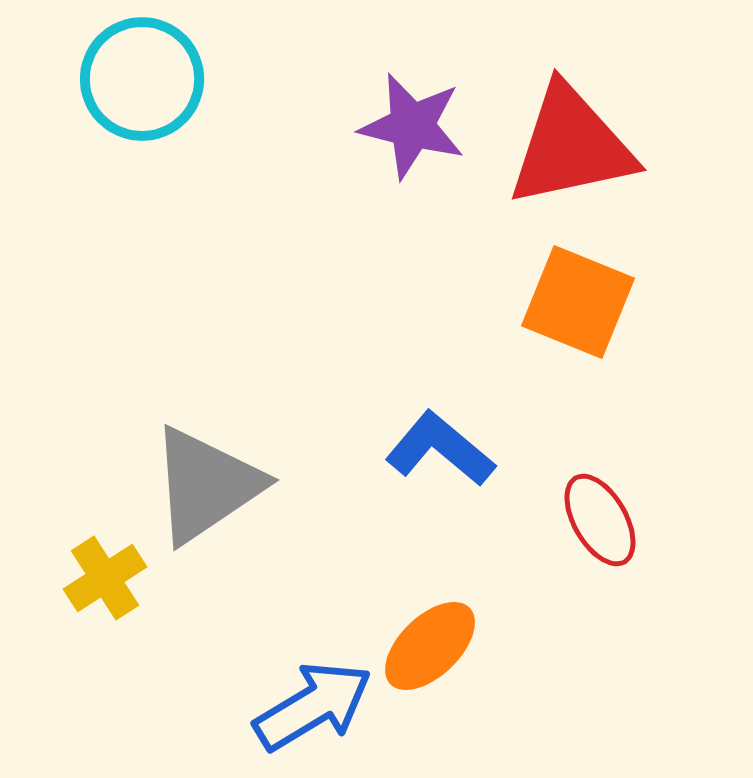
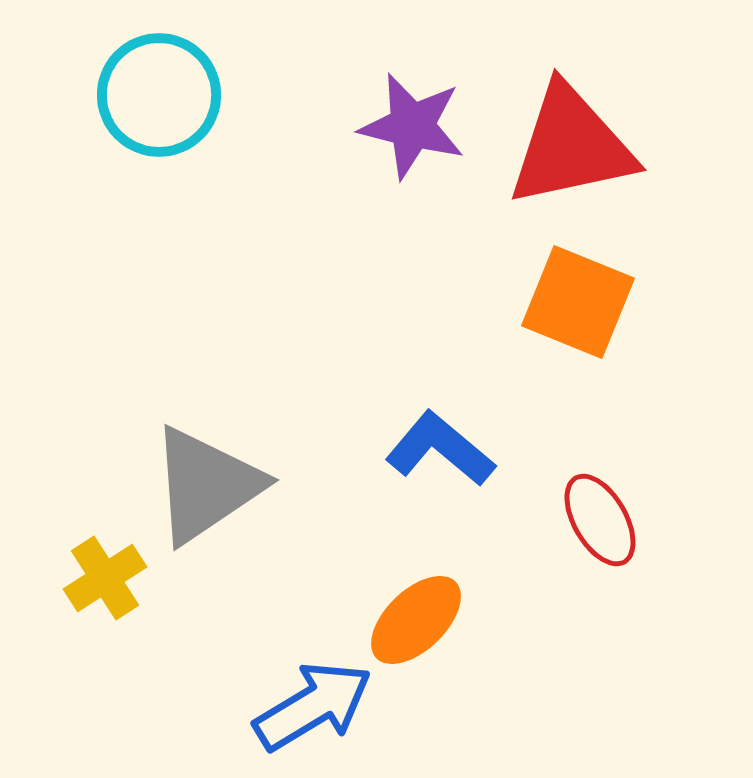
cyan circle: moved 17 px right, 16 px down
orange ellipse: moved 14 px left, 26 px up
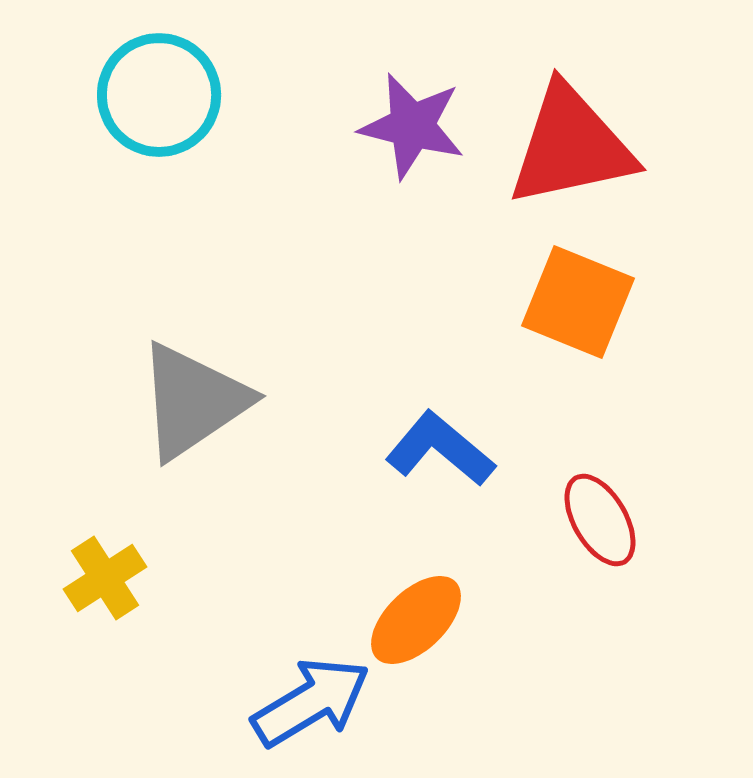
gray triangle: moved 13 px left, 84 px up
blue arrow: moved 2 px left, 4 px up
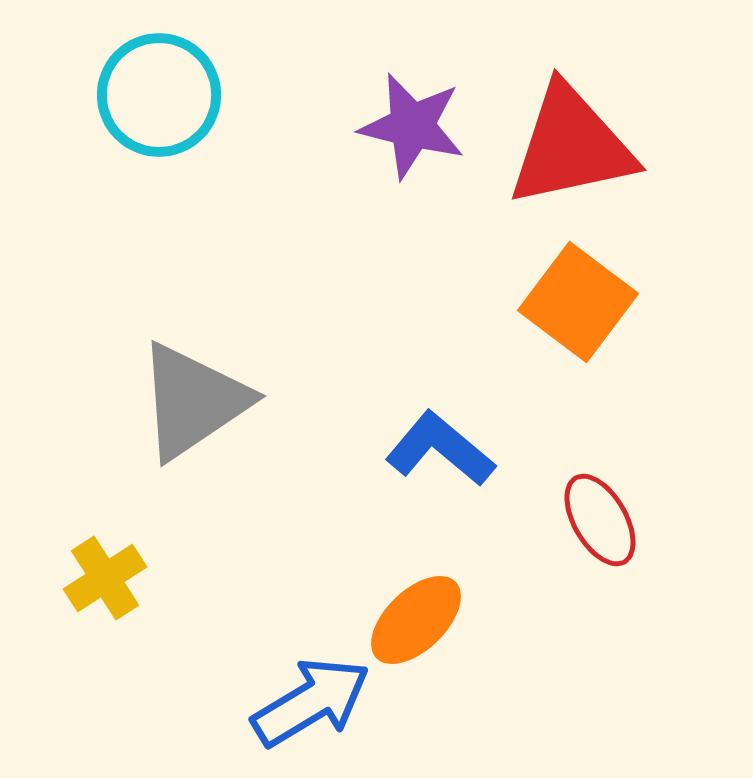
orange square: rotated 15 degrees clockwise
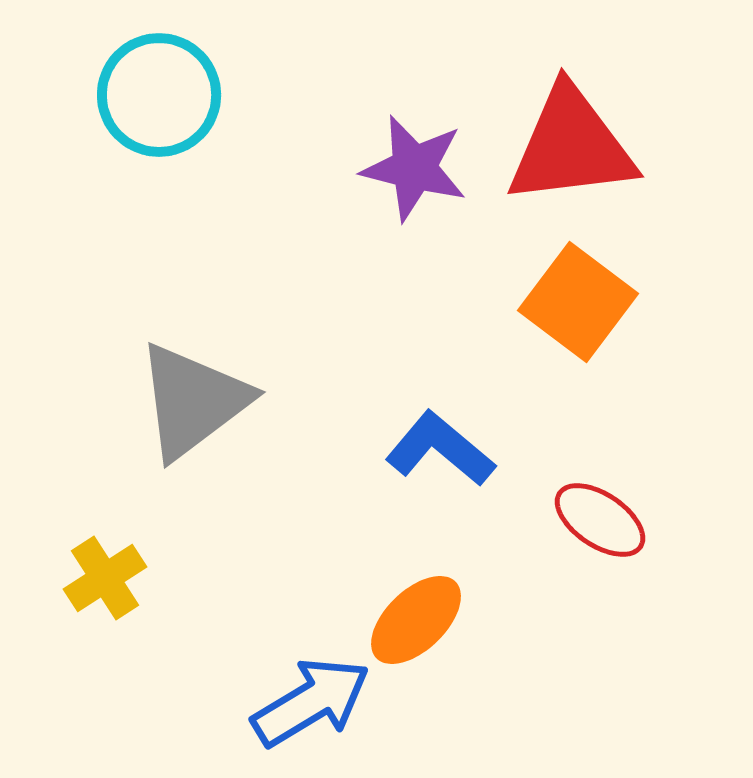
purple star: moved 2 px right, 42 px down
red triangle: rotated 5 degrees clockwise
gray triangle: rotated 3 degrees counterclockwise
red ellipse: rotated 26 degrees counterclockwise
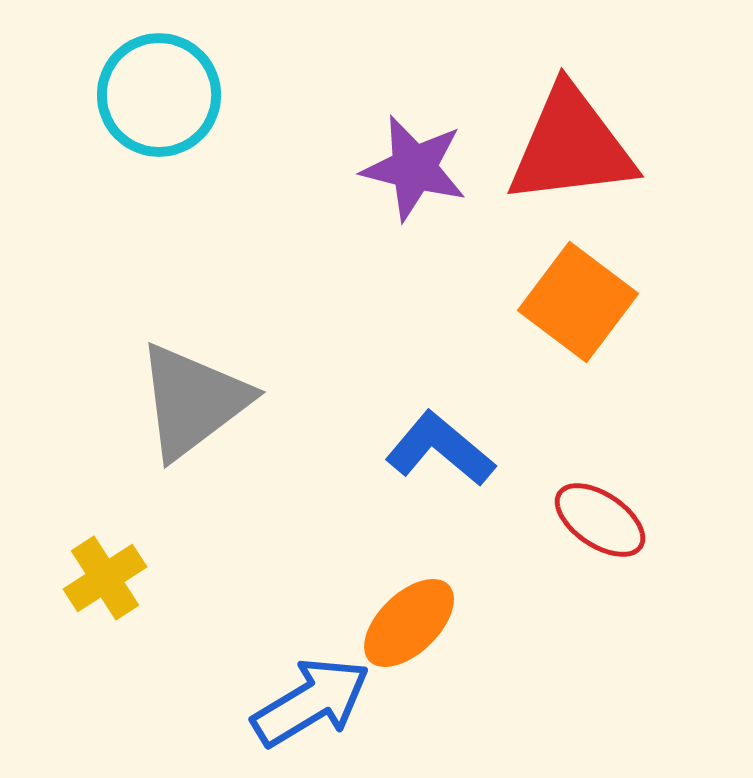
orange ellipse: moved 7 px left, 3 px down
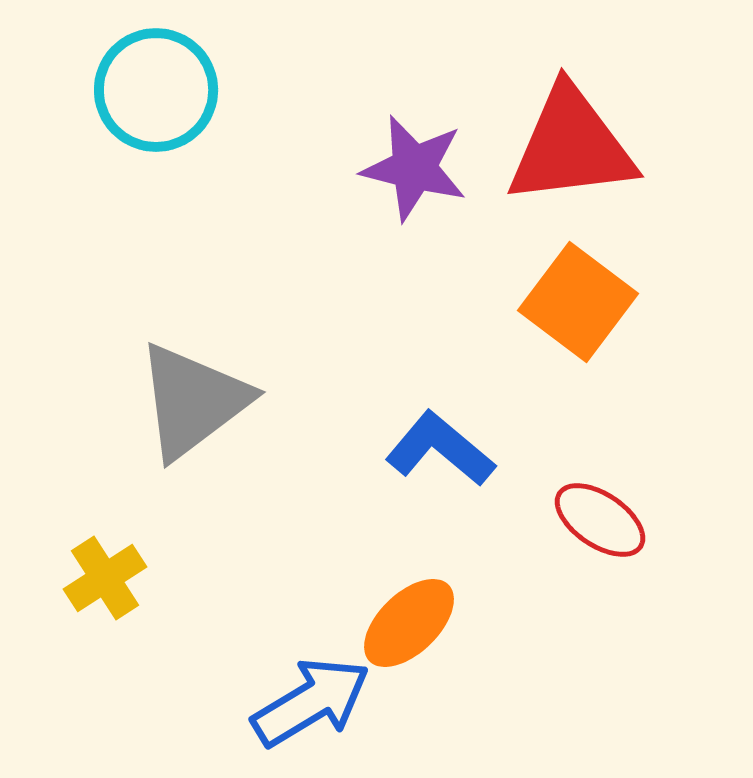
cyan circle: moved 3 px left, 5 px up
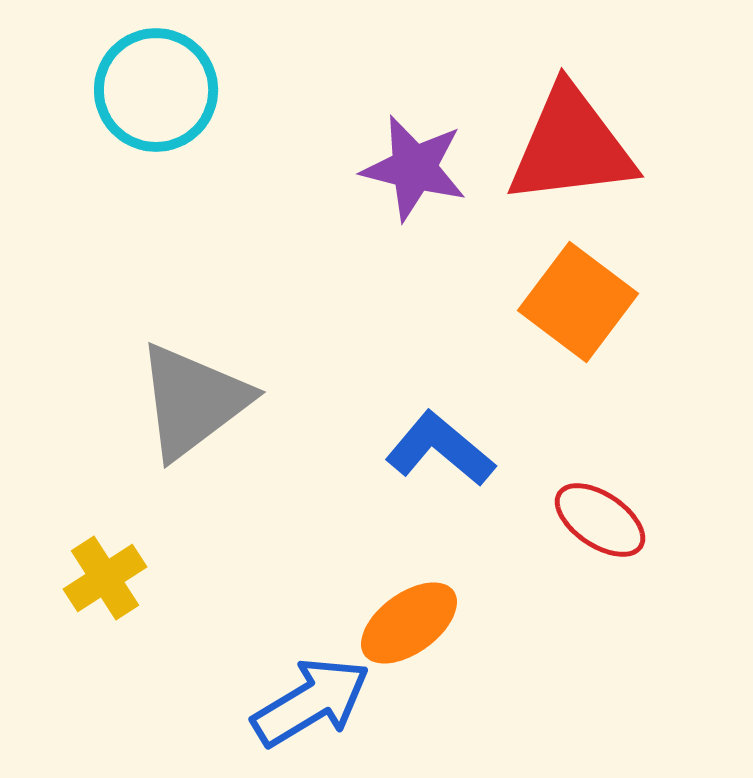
orange ellipse: rotated 8 degrees clockwise
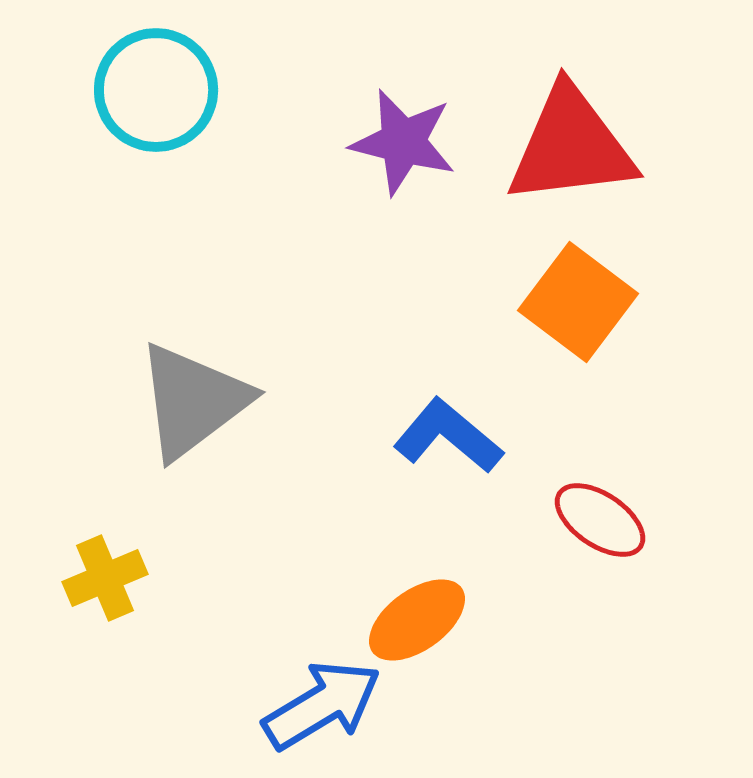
purple star: moved 11 px left, 26 px up
blue L-shape: moved 8 px right, 13 px up
yellow cross: rotated 10 degrees clockwise
orange ellipse: moved 8 px right, 3 px up
blue arrow: moved 11 px right, 3 px down
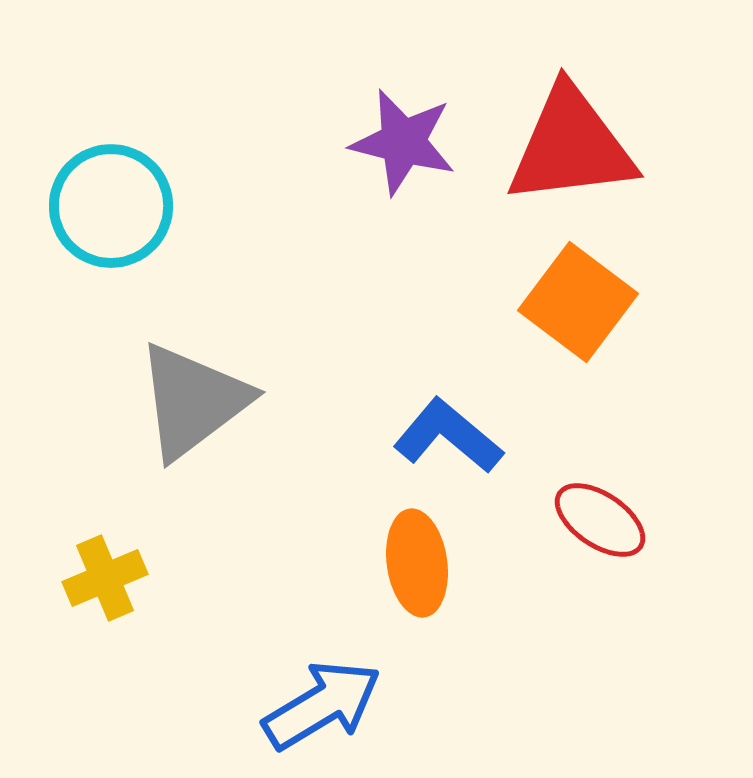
cyan circle: moved 45 px left, 116 px down
orange ellipse: moved 57 px up; rotated 62 degrees counterclockwise
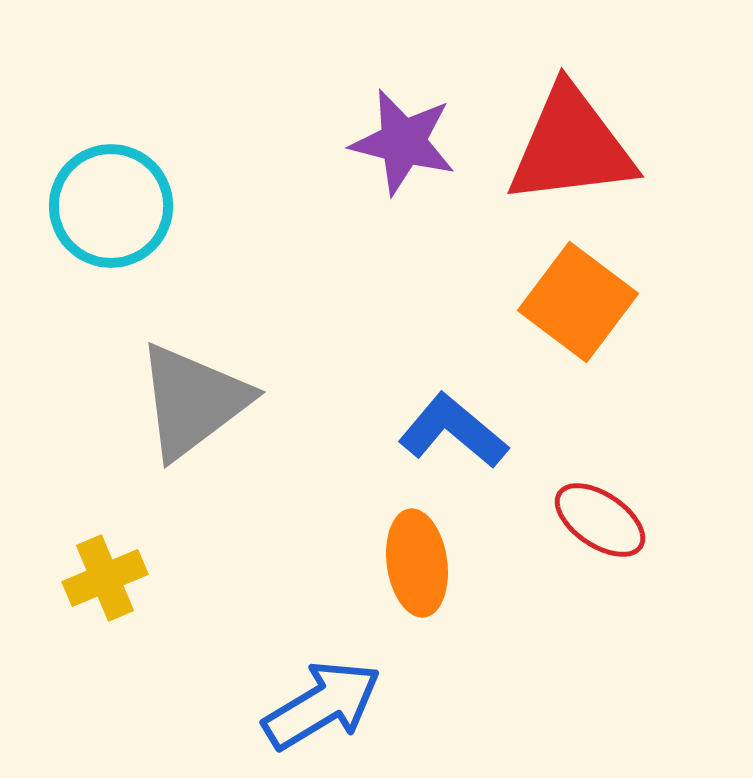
blue L-shape: moved 5 px right, 5 px up
